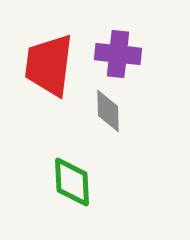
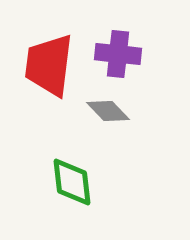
gray diamond: rotated 42 degrees counterclockwise
green diamond: rotated 4 degrees counterclockwise
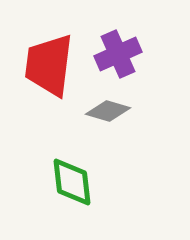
purple cross: rotated 30 degrees counterclockwise
gray diamond: rotated 30 degrees counterclockwise
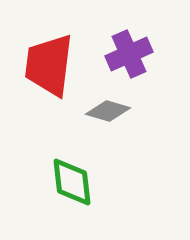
purple cross: moved 11 px right
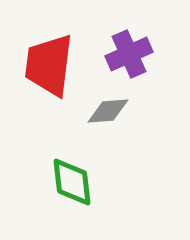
gray diamond: rotated 21 degrees counterclockwise
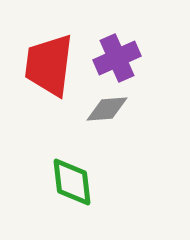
purple cross: moved 12 px left, 4 px down
gray diamond: moved 1 px left, 2 px up
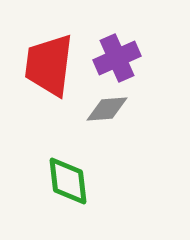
green diamond: moved 4 px left, 1 px up
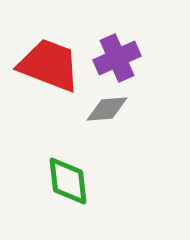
red trapezoid: rotated 104 degrees clockwise
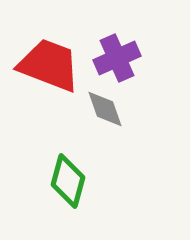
gray diamond: moved 2 px left; rotated 75 degrees clockwise
green diamond: rotated 22 degrees clockwise
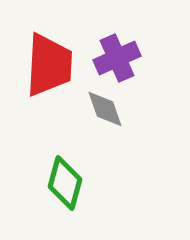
red trapezoid: rotated 72 degrees clockwise
green diamond: moved 3 px left, 2 px down
